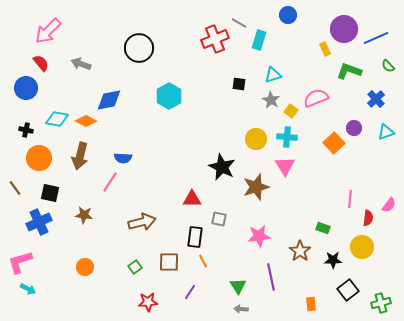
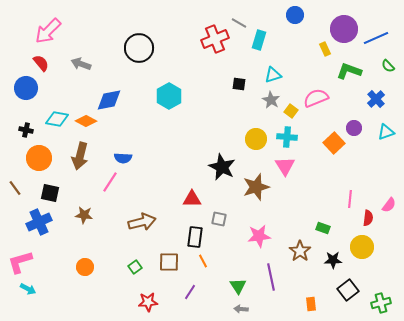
blue circle at (288, 15): moved 7 px right
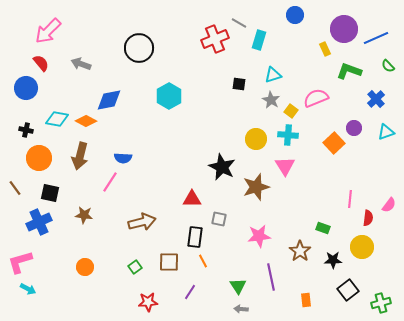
cyan cross at (287, 137): moved 1 px right, 2 px up
orange rectangle at (311, 304): moved 5 px left, 4 px up
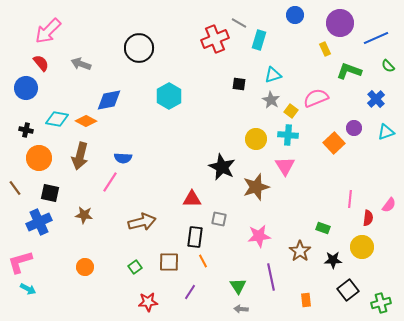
purple circle at (344, 29): moved 4 px left, 6 px up
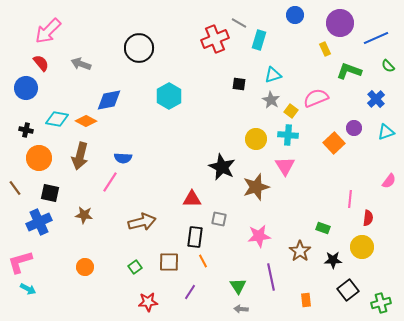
pink semicircle at (389, 205): moved 24 px up
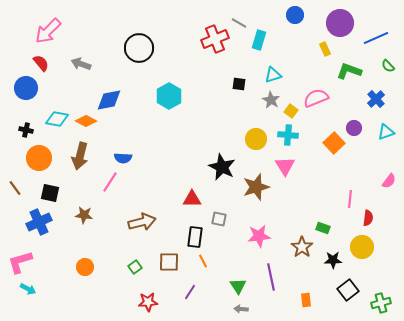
brown star at (300, 251): moved 2 px right, 4 px up
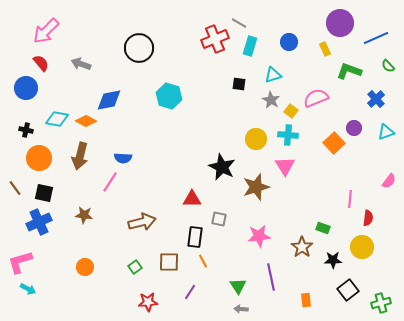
blue circle at (295, 15): moved 6 px left, 27 px down
pink arrow at (48, 31): moved 2 px left
cyan rectangle at (259, 40): moved 9 px left, 6 px down
cyan hexagon at (169, 96): rotated 15 degrees counterclockwise
black square at (50, 193): moved 6 px left
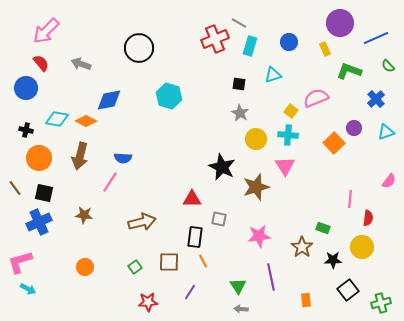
gray star at (271, 100): moved 31 px left, 13 px down
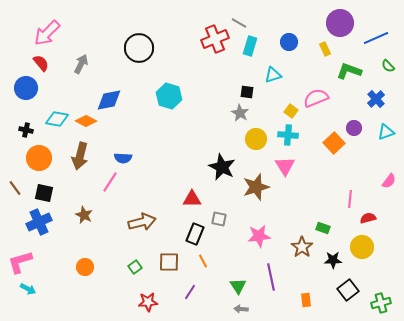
pink arrow at (46, 31): moved 1 px right, 2 px down
gray arrow at (81, 64): rotated 96 degrees clockwise
black square at (239, 84): moved 8 px right, 8 px down
brown star at (84, 215): rotated 18 degrees clockwise
red semicircle at (368, 218): rotated 112 degrees counterclockwise
black rectangle at (195, 237): moved 3 px up; rotated 15 degrees clockwise
